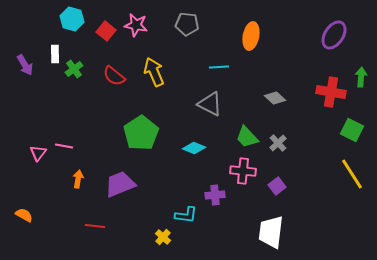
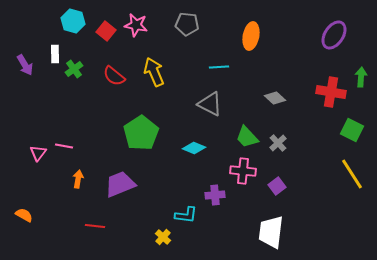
cyan hexagon: moved 1 px right, 2 px down
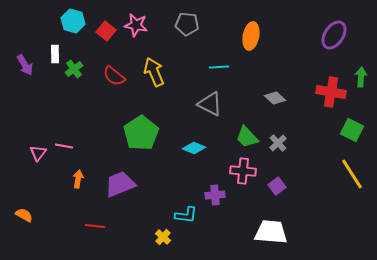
white trapezoid: rotated 88 degrees clockwise
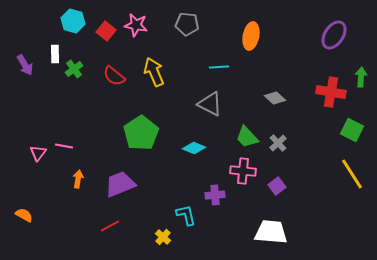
cyan L-shape: rotated 110 degrees counterclockwise
red line: moved 15 px right; rotated 36 degrees counterclockwise
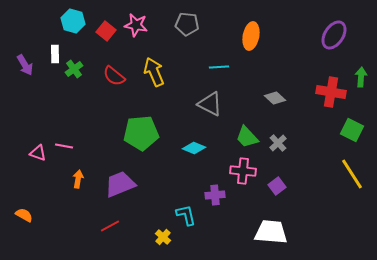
green pentagon: rotated 28 degrees clockwise
pink triangle: rotated 48 degrees counterclockwise
